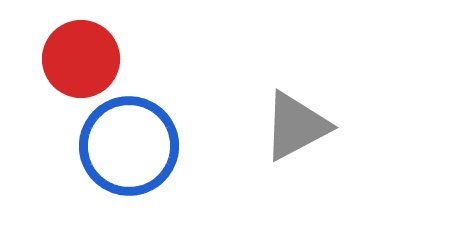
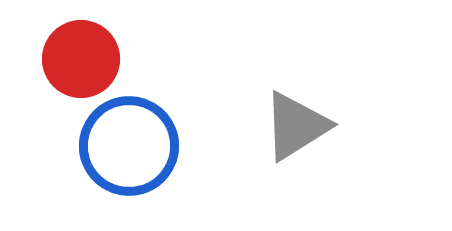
gray triangle: rotated 4 degrees counterclockwise
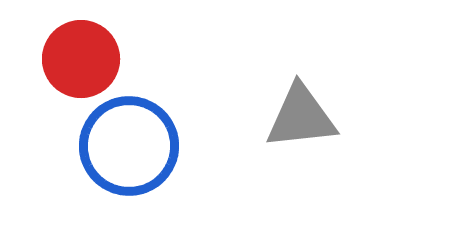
gray triangle: moved 5 px right, 9 px up; rotated 26 degrees clockwise
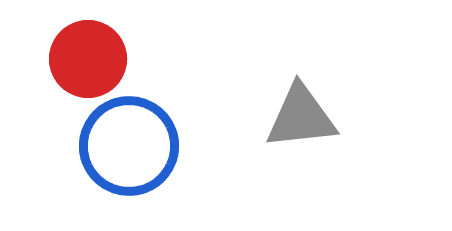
red circle: moved 7 px right
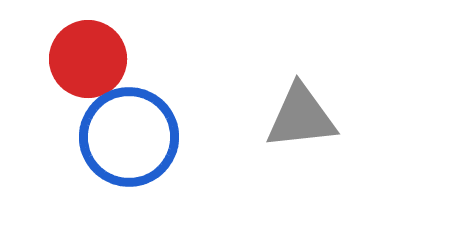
blue circle: moved 9 px up
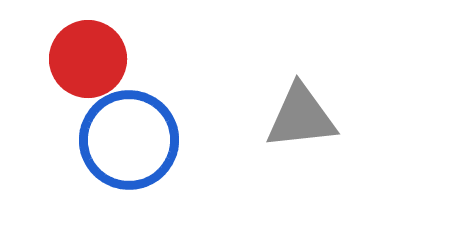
blue circle: moved 3 px down
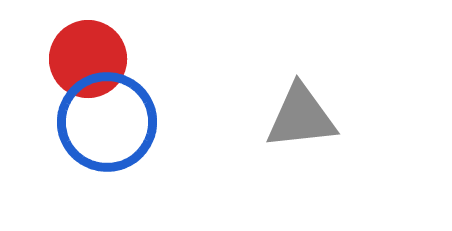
blue circle: moved 22 px left, 18 px up
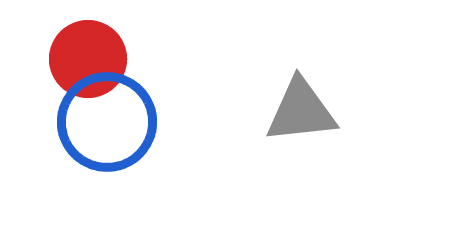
gray triangle: moved 6 px up
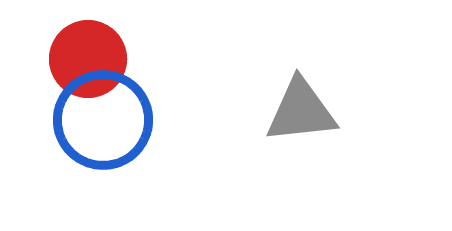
blue circle: moved 4 px left, 2 px up
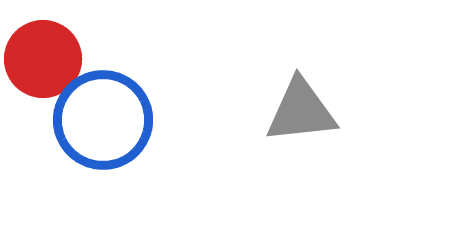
red circle: moved 45 px left
